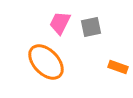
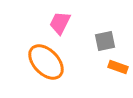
gray square: moved 14 px right, 14 px down
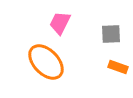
gray square: moved 6 px right, 7 px up; rotated 10 degrees clockwise
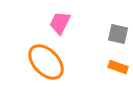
gray square: moved 7 px right; rotated 15 degrees clockwise
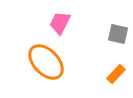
orange rectangle: moved 2 px left, 7 px down; rotated 66 degrees counterclockwise
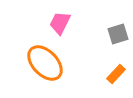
gray square: rotated 30 degrees counterclockwise
orange ellipse: moved 1 px left, 1 px down
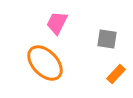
pink trapezoid: moved 3 px left
gray square: moved 11 px left, 5 px down; rotated 25 degrees clockwise
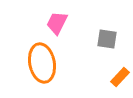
orange ellipse: moved 3 px left; rotated 33 degrees clockwise
orange rectangle: moved 4 px right, 3 px down
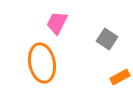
gray square: rotated 25 degrees clockwise
orange rectangle: rotated 18 degrees clockwise
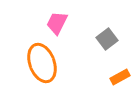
gray square: rotated 20 degrees clockwise
orange ellipse: rotated 9 degrees counterclockwise
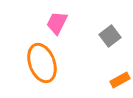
gray square: moved 3 px right, 3 px up
orange rectangle: moved 3 px down
